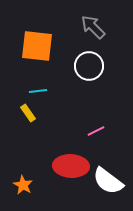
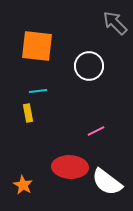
gray arrow: moved 22 px right, 4 px up
yellow rectangle: rotated 24 degrees clockwise
red ellipse: moved 1 px left, 1 px down
white semicircle: moved 1 px left, 1 px down
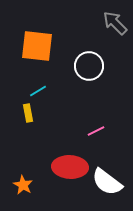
cyan line: rotated 24 degrees counterclockwise
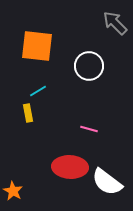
pink line: moved 7 px left, 2 px up; rotated 42 degrees clockwise
orange star: moved 10 px left, 6 px down
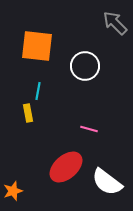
white circle: moved 4 px left
cyan line: rotated 48 degrees counterclockwise
red ellipse: moved 4 px left; rotated 44 degrees counterclockwise
orange star: rotated 24 degrees clockwise
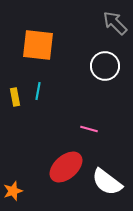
orange square: moved 1 px right, 1 px up
white circle: moved 20 px right
yellow rectangle: moved 13 px left, 16 px up
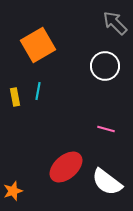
orange square: rotated 36 degrees counterclockwise
pink line: moved 17 px right
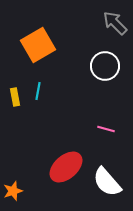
white semicircle: rotated 12 degrees clockwise
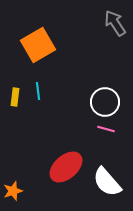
gray arrow: rotated 12 degrees clockwise
white circle: moved 36 px down
cyan line: rotated 18 degrees counterclockwise
yellow rectangle: rotated 18 degrees clockwise
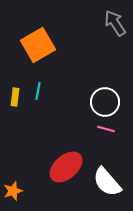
cyan line: rotated 18 degrees clockwise
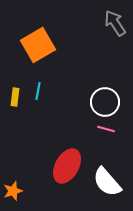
red ellipse: moved 1 px right, 1 px up; rotated 20 degrees counterclockwise
